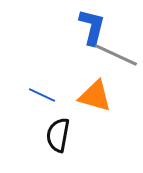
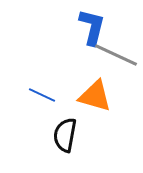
black semicircle: moved 7 px right
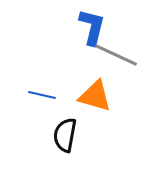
blue line: rotated 12 degrees counterclockwise
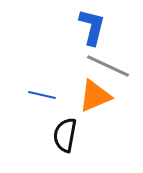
gray line: moved 8 px left, 11 px down
orange triangle: rotated 39 degrees counterclockwise
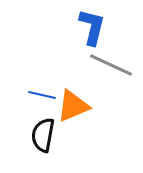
gray line: moved 3 px right, 1 px up
orange triangle: moved 22 px left, 10 px down
black semicircle: moved 22 px left
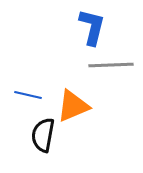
gray line: rotated 27 degrees counterclockwise
blue line: moved 14 px left
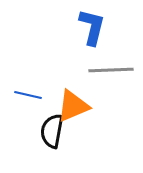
gray line: moved 5 px down
black semicircle: moved 9 px right, 4 px up
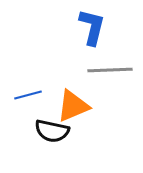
gray line: moved 1 px left
blue line: rotated 28 degrees counterclockwise
black semicircle: rotated 88 degrees counterclockwise
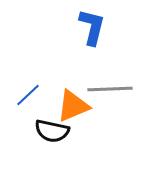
gray line: moved 19 px down
blue line: rotated 28 degrees counterclockwise
